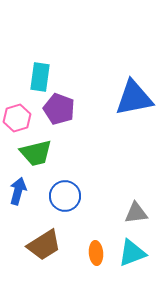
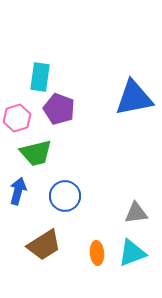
orange ellipse: moved 1 px right
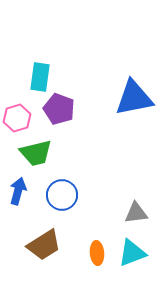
blue circle: moved 3 px left, 1 px up
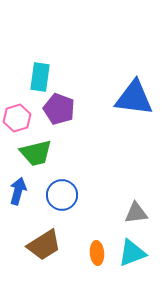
blue triangle: rotated 18 degrees clockwise
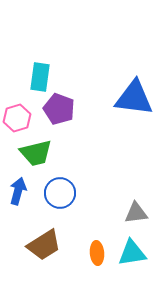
blue circle: moved 2 px left, 2 px up
cyan triangle: rotated 12 degrees clockwise
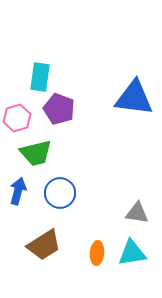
gray triangle: moved 1 px right; rotated 15 degrees clockwise
orange ellipse: rotated 10 degrees clockwise
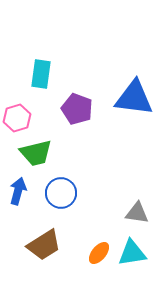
cyan rectangle: moved 1 px right, 3 px up
purple pentagon: moved 18 px right
blue circle: moved 1 px right
orange ellipse: moved 2 px right; rotated 35 degrees clockwise
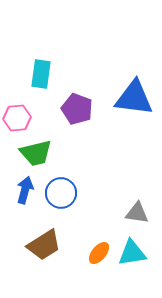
pink hexagon: rotated 12 degrees clockwise
blue arrow: moved 7 px right, 1 px up
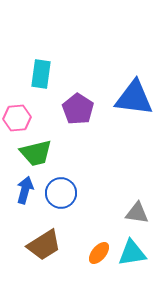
purple pentagon: moved 1 px right; rotated 12 degrees clockwise
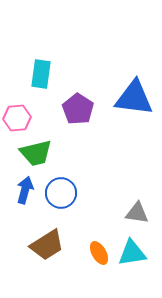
brown trapezoid: moved 3 px right
orange ellipse: rotated 70 degrees counterclockwise
